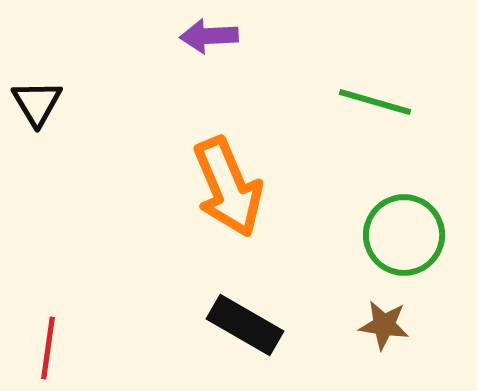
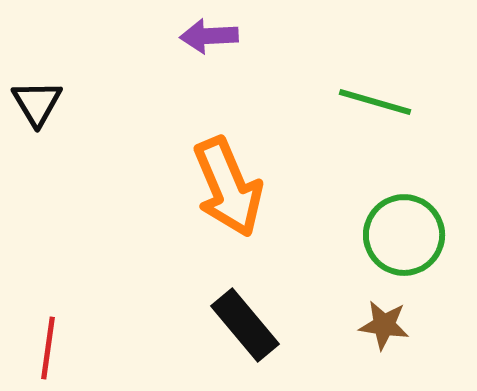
black rectangle: rotated 20 degrees clockwise
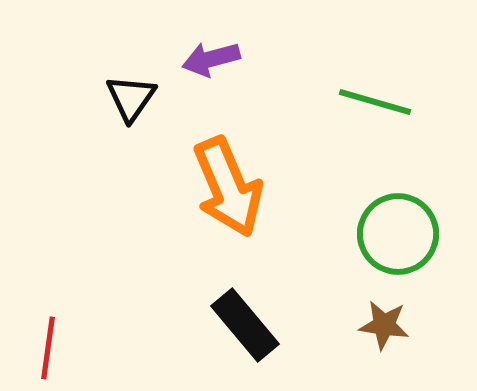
purple arrow: moved 2 px right, 23 px down; rotated 12 degrees counterclockwise
black triangle: moved 94 px right, 5 px up; rotated 6 degrees clockwise
green circle: moved 6 px left, 1 px up
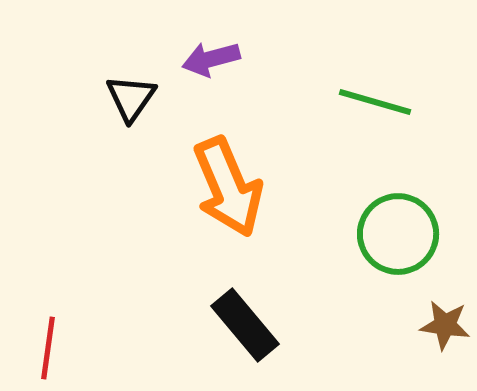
brown star: moved 61 px right
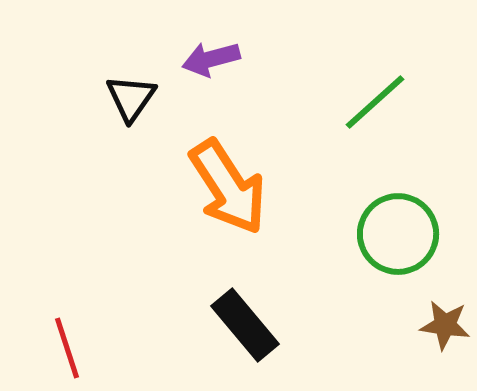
green line: rotated 58 degrees counterclockwise
orange arrow: rotated 10 degrees counterclockwise
red line: moved 19 px right; rotated 26 degrees counterclockwise
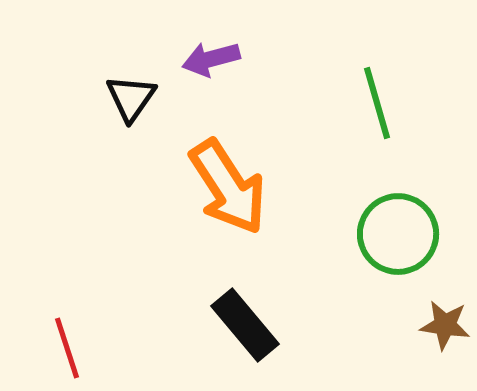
green line: moved 2 px right, 1 px down; rotated 64 degrees counterclockwise
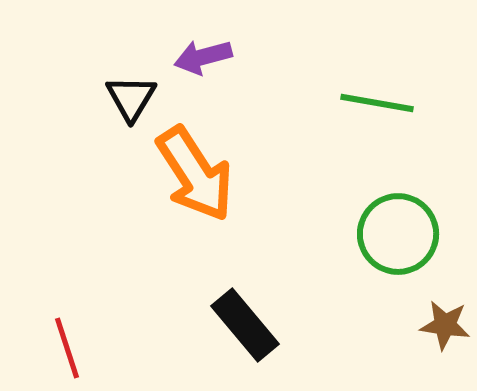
purple arrow: moved 8 px left, 2 px up
black triangle: rotated 4 degrees counterclockwise
green line: rotated 64 degrees counterclockwise
orange arrow: moved 33 px left, 13 px up
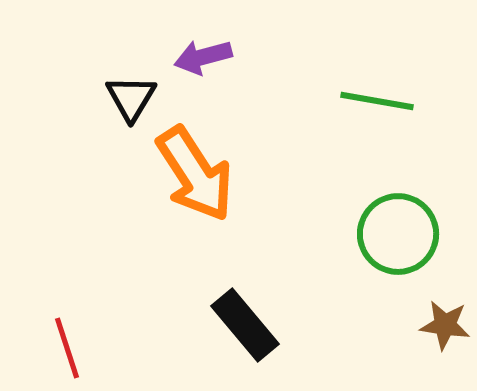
green line: moved 2 px up
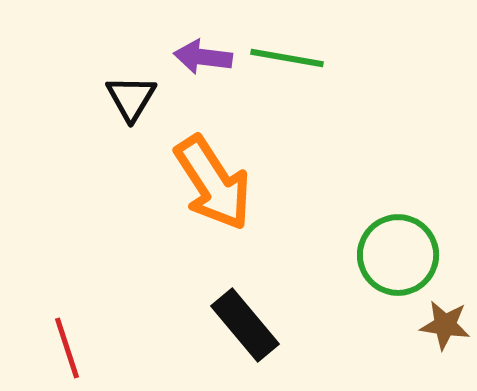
purple arrow: rotated 22 degrees clockwise
green line: moved 90 px left, 43 px up
orange arrow: moved 18 px right, 9 px down
green circle: moved 21 px down
